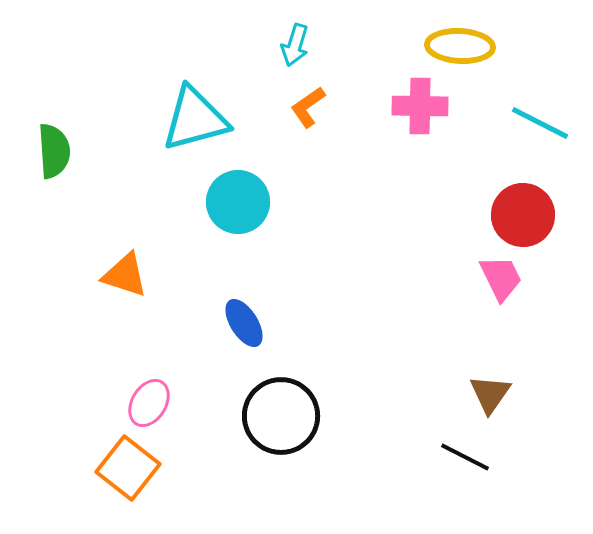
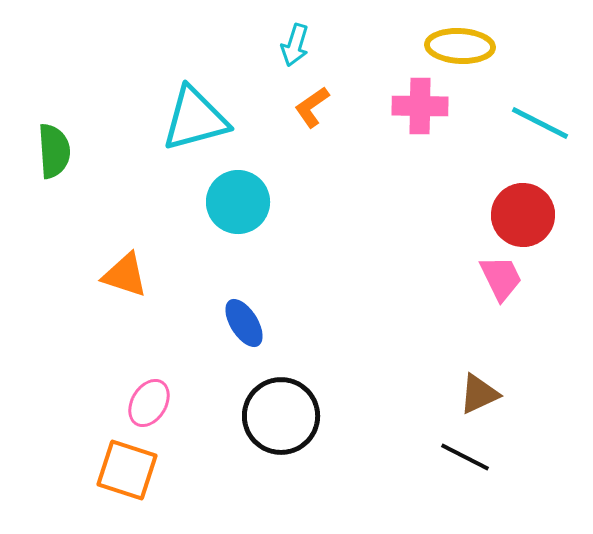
orange L-shape: moved 4 px right
brown triangle: moved 11 px left; rotated 30 degrees clockwise
orange square: moved 1 px left, 2 px down; rotated 20 degrees counterclockwise
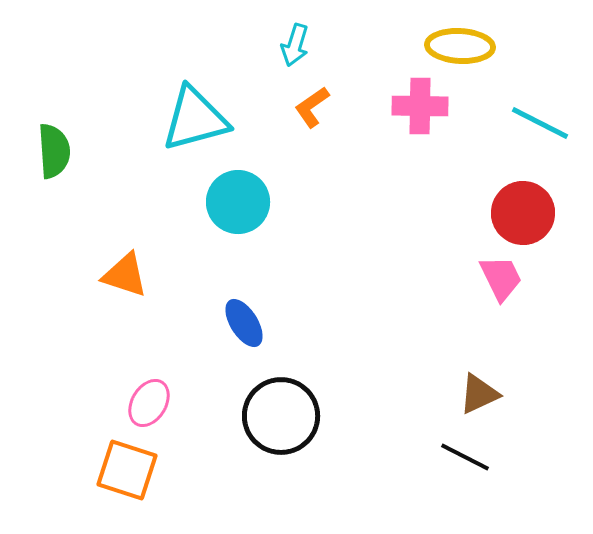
red circle: moved 2 px up
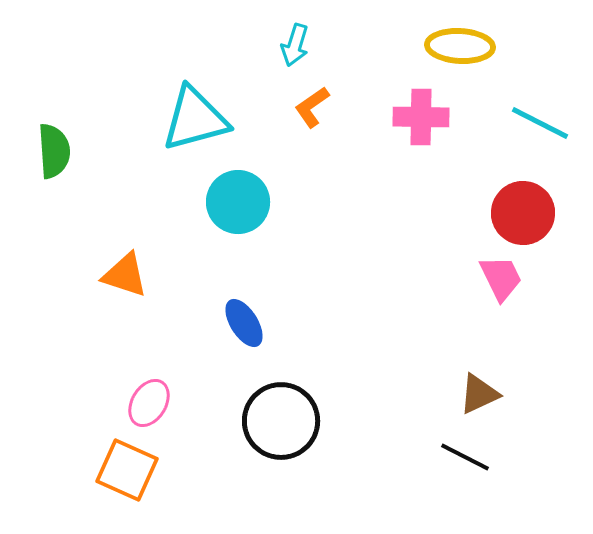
pink cross: moved 1 px right, 11 px down
black circle: moved 5 px down
orange square: rotated 6 degrees clockwise
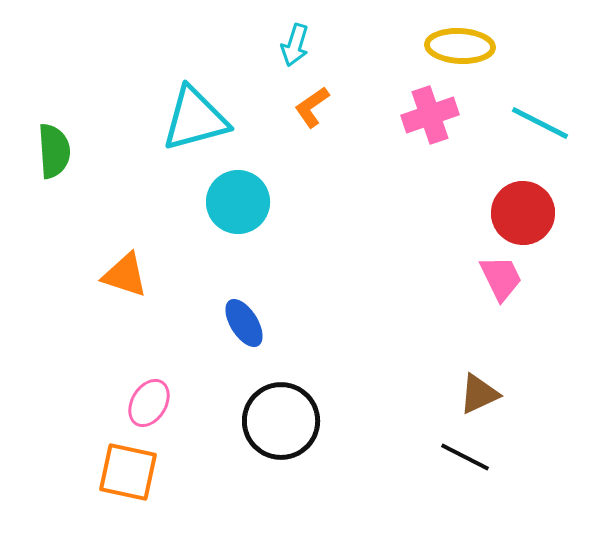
pink cross: moved 9 px right, 2 px up; rotated 20 degrees counterclockwise
orange square: moved 1 px right, 2 px down; rotated 12 degrees counterclockwise
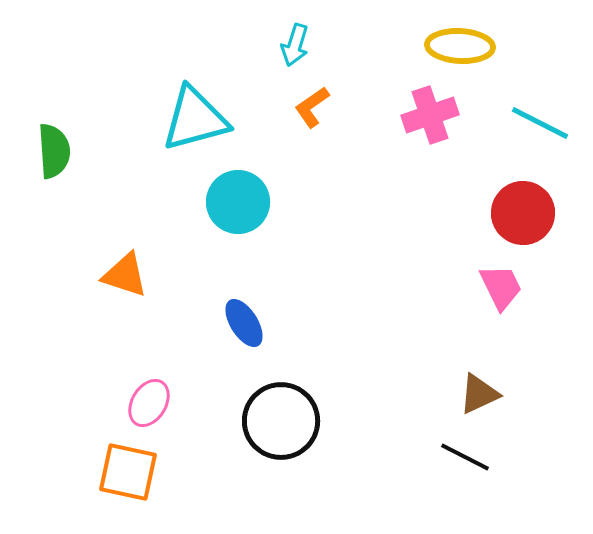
pink trapezoid: moved 9 px down
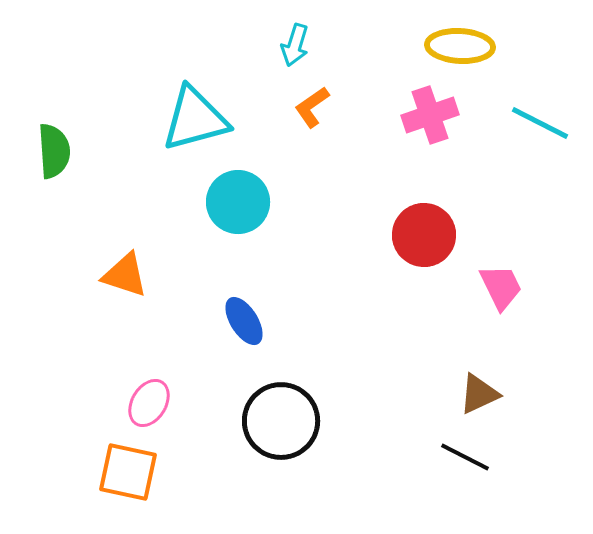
red circle: moved 99 px left, 22 px down
blue ellipse: moved 2 px up
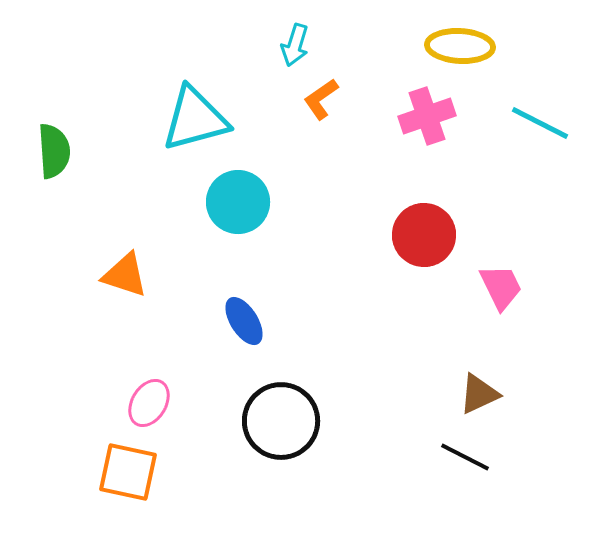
orange L-shape: moved 9 px right, 8 px up
pink cross: moved 3 px left, 1 px down
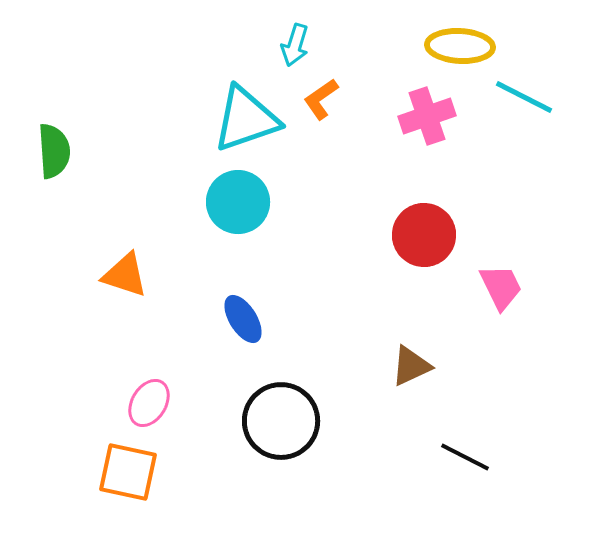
cyan triangle: moved 51 px right; rotated 4 degrees counterclockwise
cyan line: moved 16 px left, 26 px up
blue ellipse: moved 1 px left, 2 px up
brown triangle: moved 68 px left, 28 px up
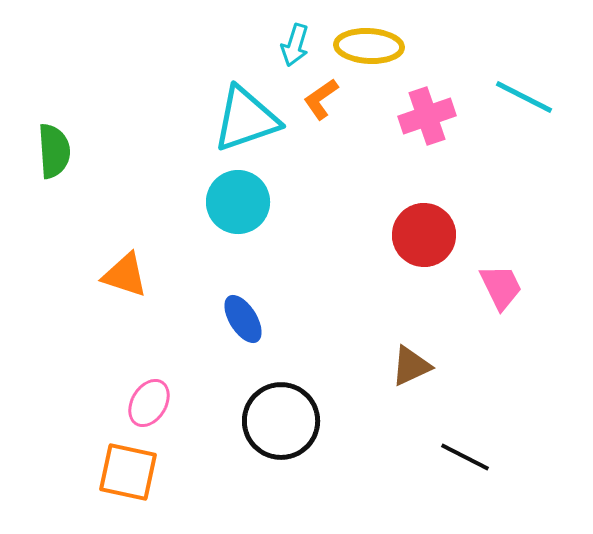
yellow ellipse: moved 91 px left
